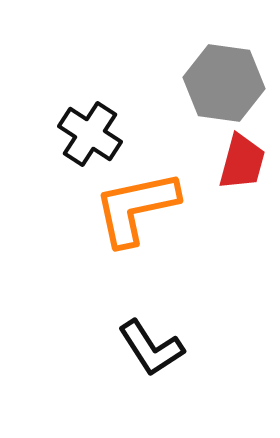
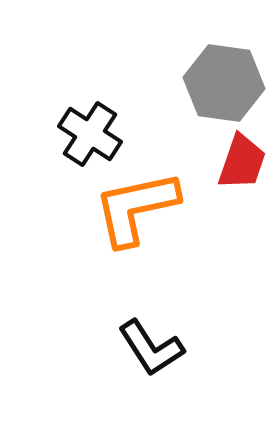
red trapezoid: rotated 4 degrees clockwise
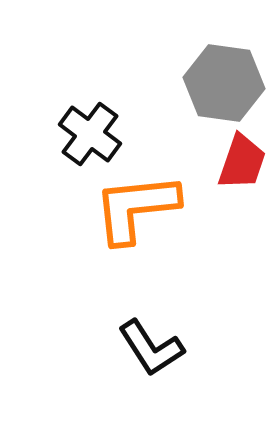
black cross: rotated 4 degrees clockwise
orange L-shape: rotated 6 degrees clockwise
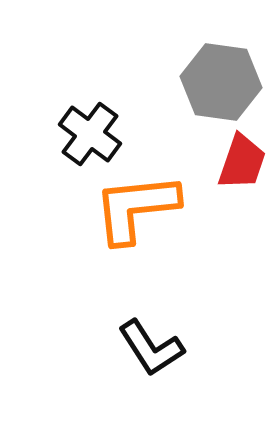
gray hexagon: moved 3 px left, 1 px up
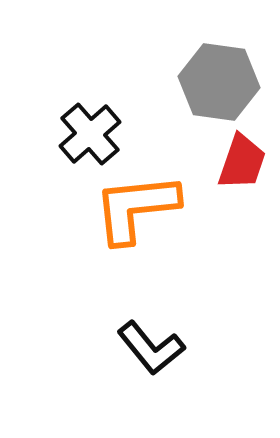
gray hexagon: moved 2 px left
black cross: rotated 12 degrees clockwise
black L-shape: rotated 6 degrees counterclockwise
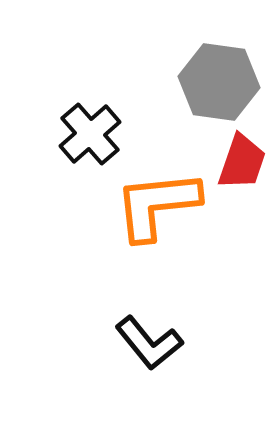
orange L-shape: moved 21 px right, 3 px up
black L-shape: moved 2 px left, 5 px up
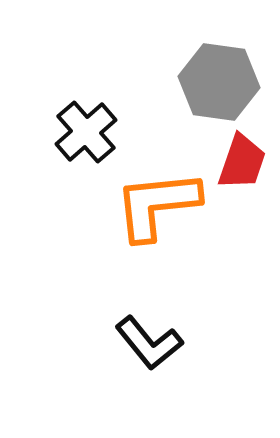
black cross: moved 4 px left, 2 px up
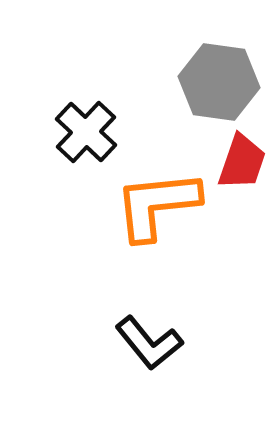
black cross: rotated 6 degrees counterclockwise
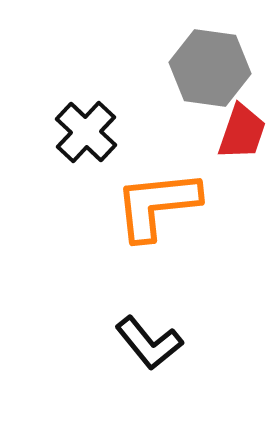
gray hexagon: moved 9 px left, 14 px up
red trapezoid: moved 30 px up
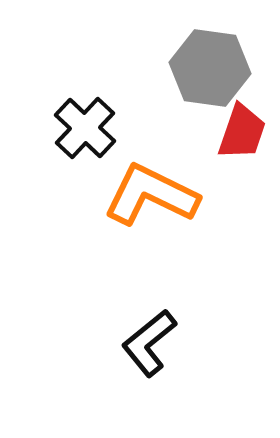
black cross: moved 1 px left, 4 px up
orange L-shape: moved 6 px left, 10 px up; rotated 32 degrees clockwise
black L-shape: rotated 90 degrees clockwise
